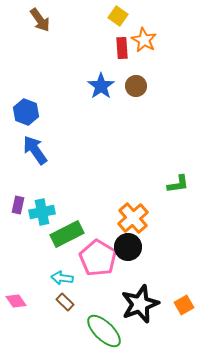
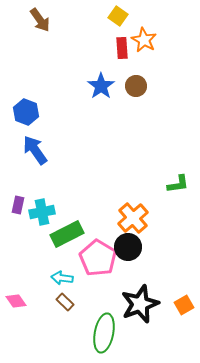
green ellipse: moved 2 px down; rotated 57 degrees clockwise
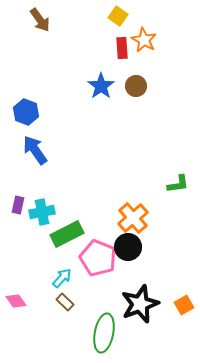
pink pentagon: rotated 9 degrees counterclockwise
cyan arrow: rotated 125 degrees clockwise
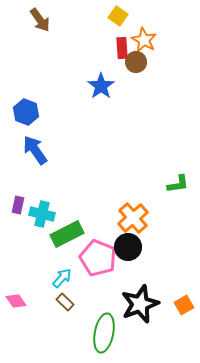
brown circle: moved 24 px up
cyan cross: moved 2 px down; rotated 25 degrees clockwise
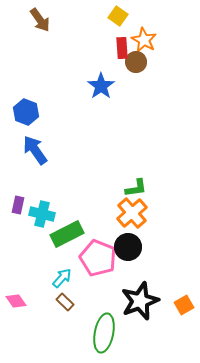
green L-shape: moved 42 px left, 4 px down
orange cross: moved 1 px left, 5 px up
black star: moved 3 px up
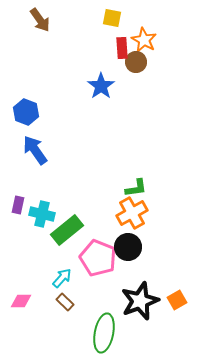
yellow square: moved 6 px left, 2 px down; rotated 24 degrees counterclockwise
orange cross: rotated 12 degrees clockwise
green rectangle: moved 4 px up; rotated 12 degrees counterclockwise
pink diamond: moved 5 px right; rotated 55 degrees counterclockwise
orange square: moved 7 px left, 5 px up
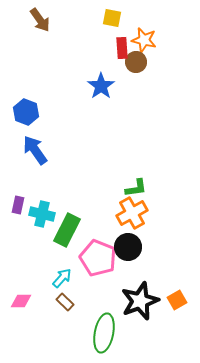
orange star: rotated 15 degrees counterclockwise
green rectangle: rotated 24 degrees counterclockwise
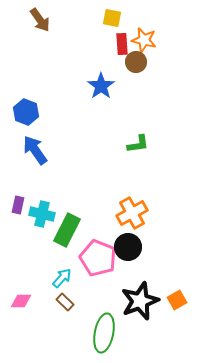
red rectangle: moved 4 px up
green L-shape: moved 2 px right, 44 px up
